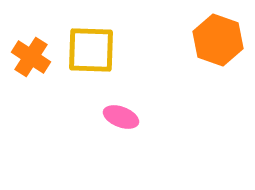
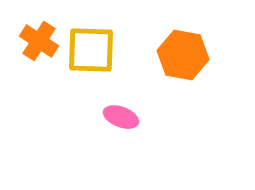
orange hexagon: moved 35 px left, 15 px down; rotated 9 degrees counterclockwise
orange cross: moved 8 px right, 16 px up
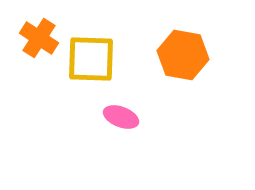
orange cross: moved 3 px up
yellow square: moved 9 px down
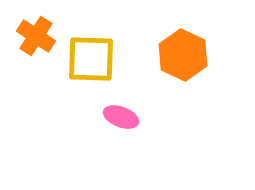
orange cross: moved 3 px left, 2 px up
orange hexagon: rotated 15 degrees clockwise
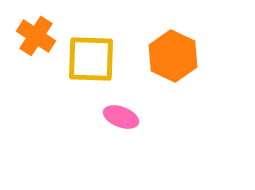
orange hexagon: moved 10 px left, 1 px down
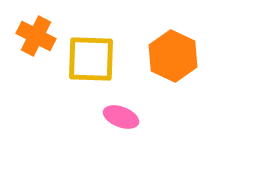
orange cross: rotated 6 degrees counterclockwise
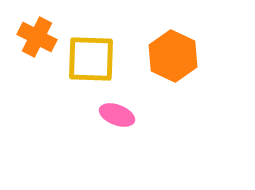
orange cross: moved 1 px right, 1 px down
pink ellipse: moved 4 px left, 2 px up
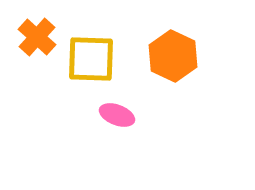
orange cross: rotated 15 degrees clockwise
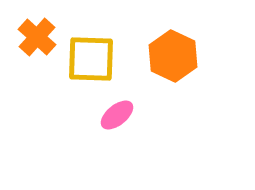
pink ellipse: rotated 60 degrees counterclockwise
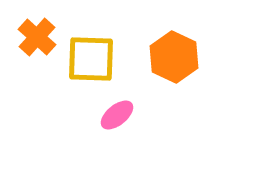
orange hexagon: moved 1 px right, 1 px down
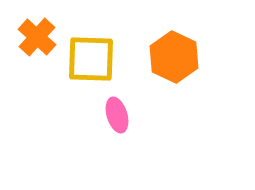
pink ellipse: rotated 68 degrees counterclockwise
